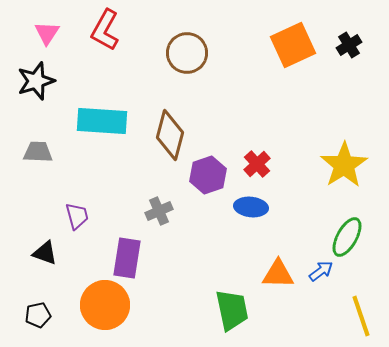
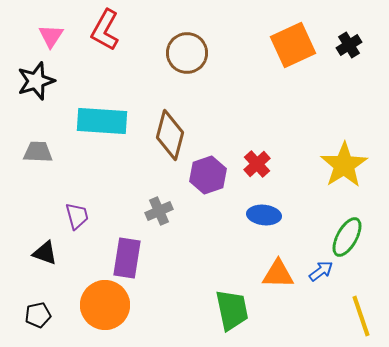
pink triangle: moved 4 px right, 3 px down
blue ellipse: moved 13 px right, 8 px down
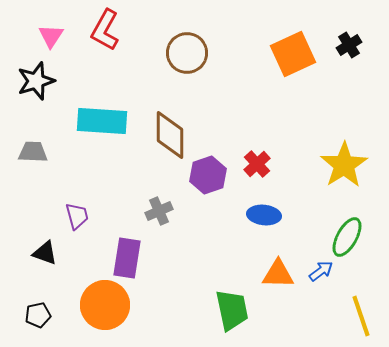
orange square: moved 9 px down
brown diamond: rotated 15 degrees counterclockwise
gray trapezoid: moved 5 px left
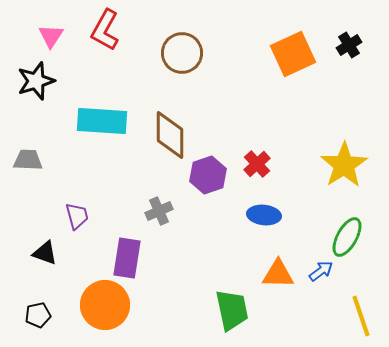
brown circle: moved 5 px left
gray trapezoid: moved 5 px left, 8 px down
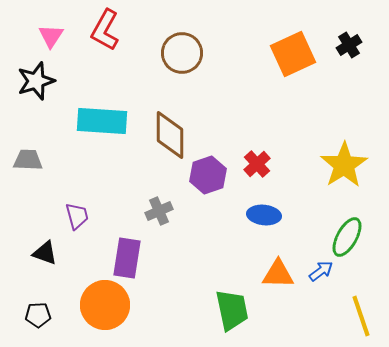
black pentagon: rotated 10 degrees clockwise
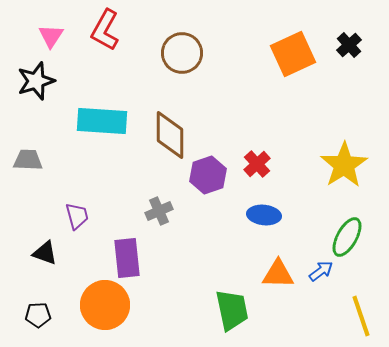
black cross: rotated 10 degrees counterclockwise
purple rectangle: rotated 15 degrees counterclockwise
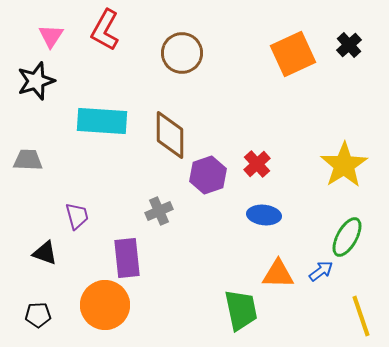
green trapezoid: moved 9 px right
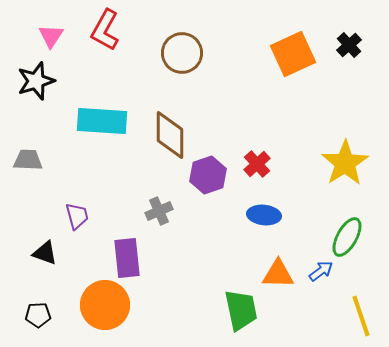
yellow star: moved 1 px right, 2 px up
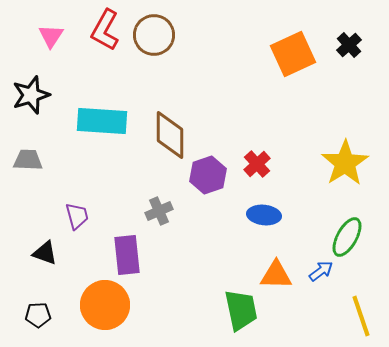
brown circle: moved 28 px left, 18 px up
black star: moved 5 px left, 14 px down
purple rectangle: moved 3 px up
orange triangle: moved 2 px left, 1 px down
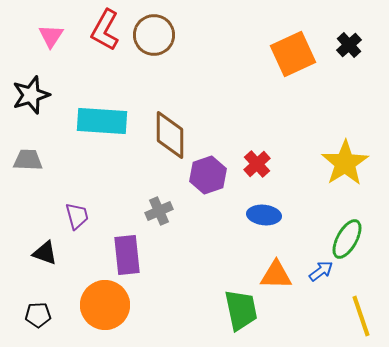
green ellipse: moved 2 px down
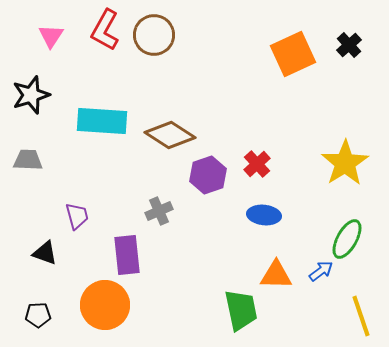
brown diamond: rotated 57 degrees counterclockwise
